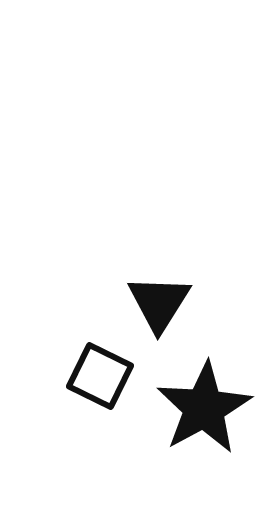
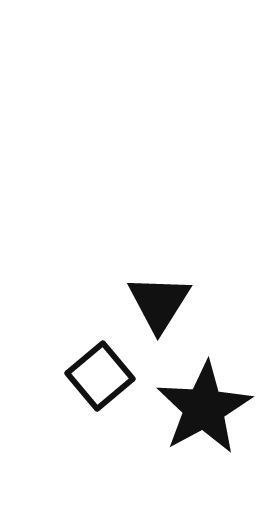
black square: rotated 24 degrees clockwise
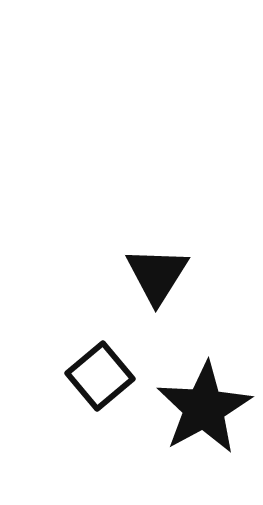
black triangle: moved 2 px left, 28 px up
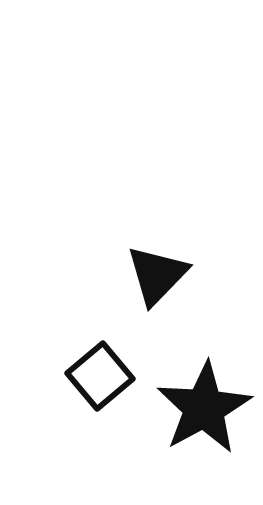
black triangle: rotated 12 degrees clockwise
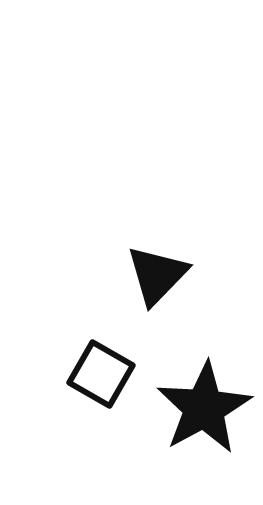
black square: moved 1 px right, 2 px up; rotated 20 degrees counterclockwise
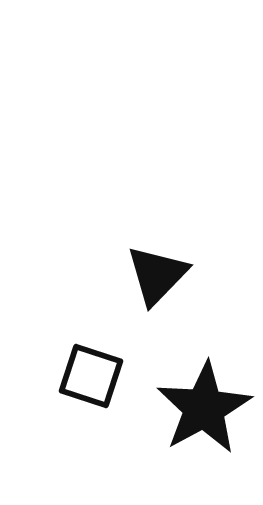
black square: moved 10 px left, 2 px down; rotated 12 degrees counterclockwise
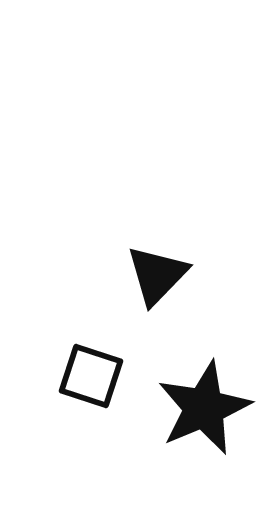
black star: rotated 6 degrees clockwise
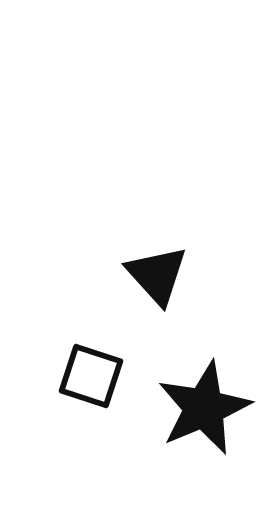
black triangle: rotated 26 degrees counterclockwise
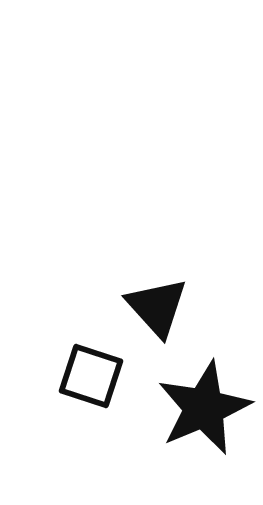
black triangle: moved 32 px down
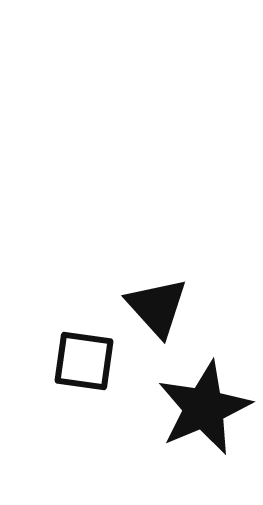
black square: moved 7 px left, 15 px up; rotated 10 degrees counterclockwise
